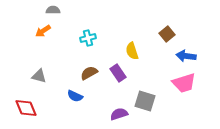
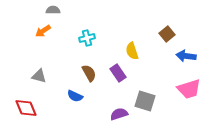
cyan cross: moved 1 px left
brown semicircle: rotated 90 degrees clockwise
pink trapezoid: moved 5 px right, 6 px down
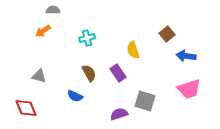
yellow semicircle: moved 1 px right, 1 px up
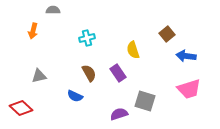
orange arrow: moved 10 px left; rotated 42 degrees counterclockwise
gray triangle: rotated 28 degrees counterclockwise
red diamond: moved 5 px left; rotated 25 degrees counterclockwise
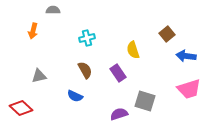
brown semicircle: moved 4 px left, 3 px up
